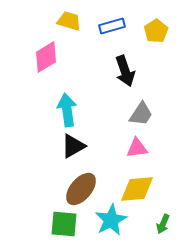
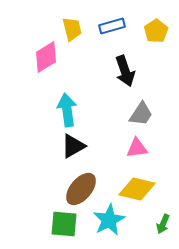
yellow trapezoid: moved 3 px right, 8 px down; rotated 60 degrees clockwise
yellow diamond: rotated 18 degrees clockwise
cyan star: moved 2 px left
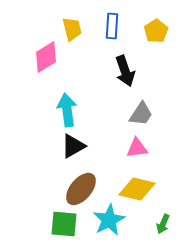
blue rectangle: rotated 70 degrees counterclockwise
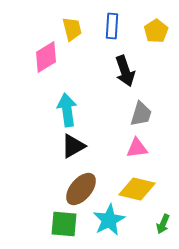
gray trapezoid: rotated 16 degrees counterclockwise
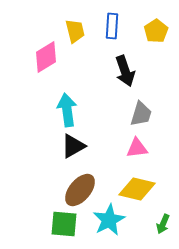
yellow trapezoid: moved 3 px right, 2 px down
brown ellipse: moved 1 px left, 1 px down
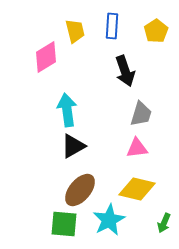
green arrow: moved 1 px right, 1 px up
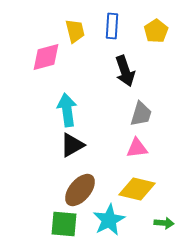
pink diamond: rotated 16 degrees clockwise
black triangle: moved 1 px left, 1 px up
green arrow: rotated 108 degrees counterclockwise
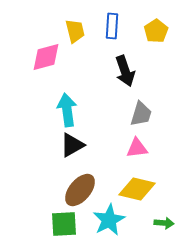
green square: rotated 8 degrees counterclockwise
